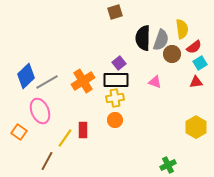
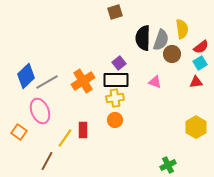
red semicircle: moved 7 px right
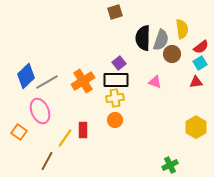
green cross: moved 2 px right
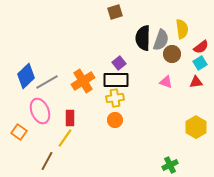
pink triangle: moved 11 px right
red rectangle: moved 13 px left, 12 px up
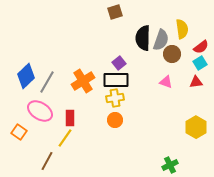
gray line: rotated 30 degrees counterclockwise
pink ellipse: rotated 35 degrees counterclockwise
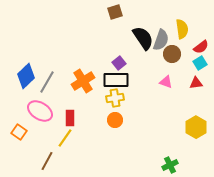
black semicircle: rotated 145 degrees clockwise
red triangle: moved 1 px down
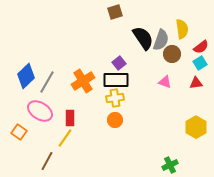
pink triangle: moved 1 px left
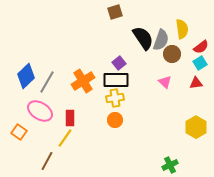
pink triangle: rotated 24 degrees clockwise
